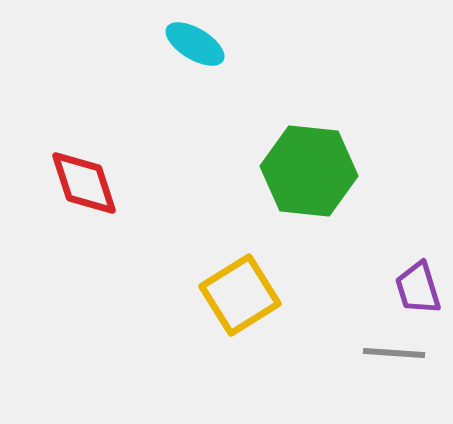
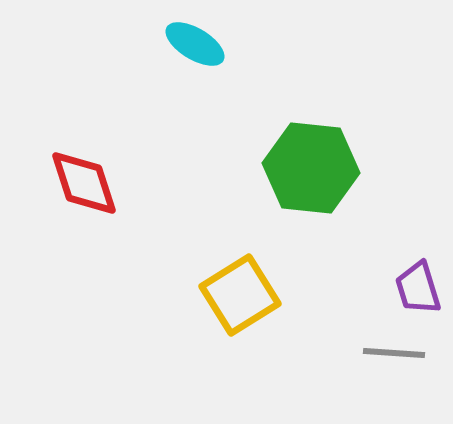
green hexagon: moved 2 px right, 3 px up
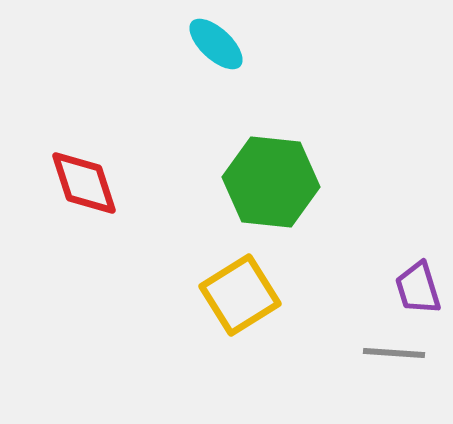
cyan ellipse: moved 21 px right; rotated 12 degrees clockwise
green hexagon: moved 40 px left, 14 px down
